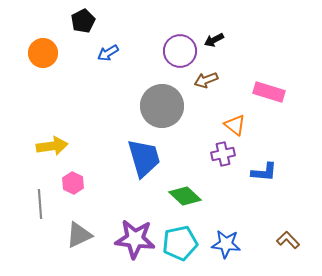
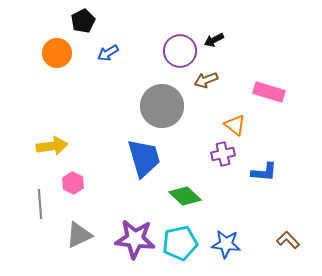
orange circle: moved 14 px right
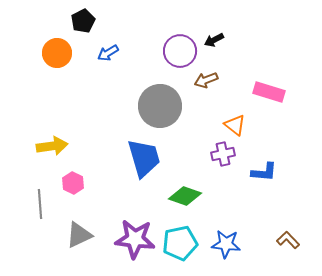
gray circle: moved 2 px left
green diamond: rotated 24 degrees counterclockwise
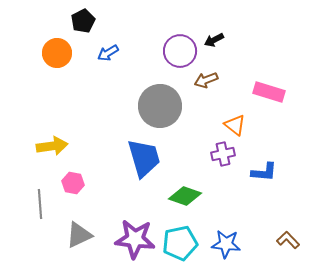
pink hexagon: rotated 15 degrees counterclockwise
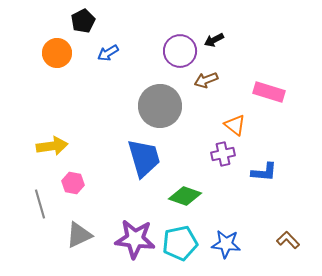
gray line: rotated 12 degrees counterclockwise
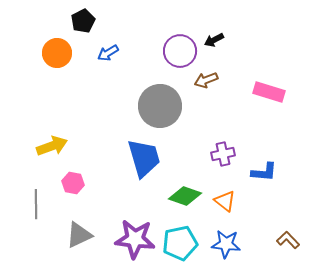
orange triangle: moved 10 px left, 76 px down
yellow arrow: rotated 12 degrees counterclockwise
gray line: moved 4 px left; rotated 16 degrees clockwise
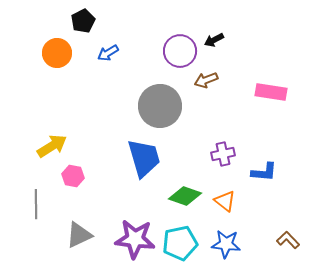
pink rectangle: moved 2 px right; rotated 8 degrees counterclockwise
yellow arrow: rotated 12 degrees counterclockwise
pink hexagon: moved 7 px up
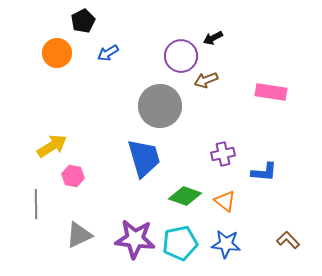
black arrow: moved 1 px left, 2 px up
purple circle: moved 1 px right, 5 px down
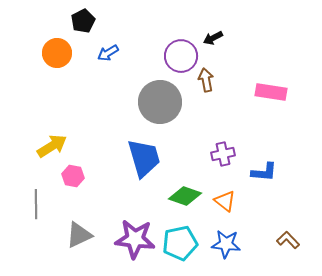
brown arrow: rotated 100 degrees clockwise
gray circle: moved 4 px up
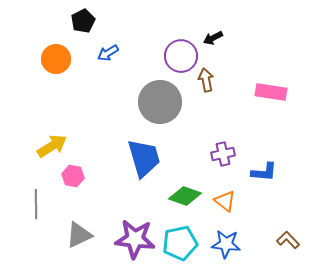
orange circle: moved 1 px left, 6 px down
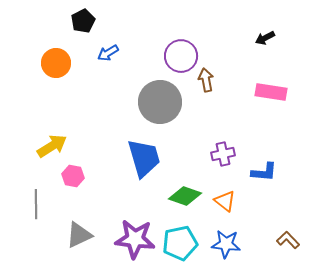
black arrow: moved 52 px right
orange circle: moved 4 px down
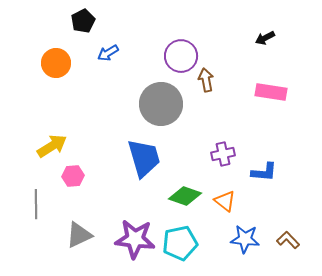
gray circle: moved 1 px right, 2 px down
pink hexagon: rotated 15 degrees counterclockwise
blue star: moved 19 px right, 5 px up
